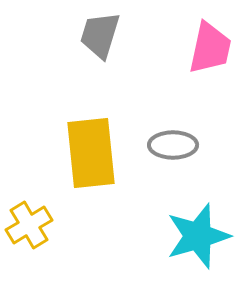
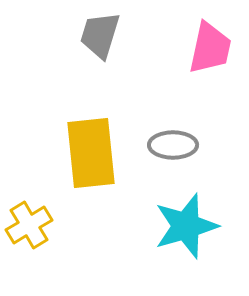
cyan star: moved 12 px left, 10 px up
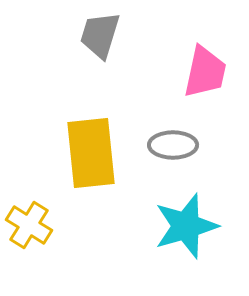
pink trapezoid: moved 5 px left, 24 px down
yellow cross: rotated 27 degrees counterclockwise
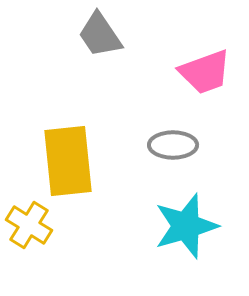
gray trapezoid: rotated 51 degrees counterclockwise
pink trapezoid: rotated 58 degrees clockwise
yellow rectangle: moved 23 px left, 8 px down
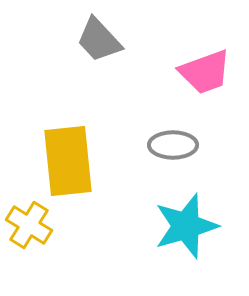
gray trapezoid: moved 1 px left, 5 px down; rotated 9 degrees counterclockwise
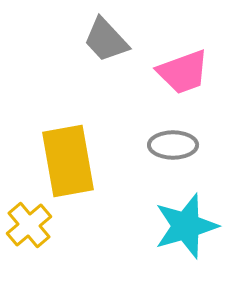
gray trapezoid: moved 7 px right
pink trapezoid: moved 22 px left
yellow rectangle: rotated 4 degrees counterclockwise
yellow cross: rotated 18 degrees clockwise
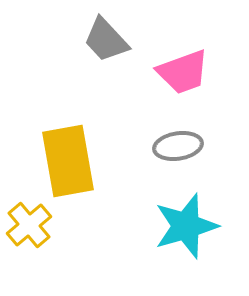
gray ellipse: moved 5 px right, 1 px down; rotated 9 degrees counterclockwise
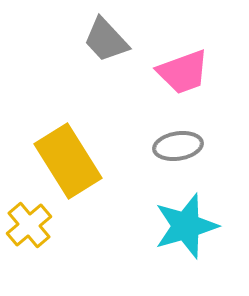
yellow rectangle: rotated 22 degrees counterclockwise
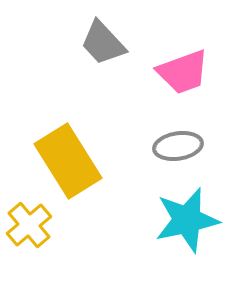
gray trapezoid: moved 3 px left, 3 px down
cyan star: moved 1 px right, 6 px up; rotated 4 degrees clockwise
